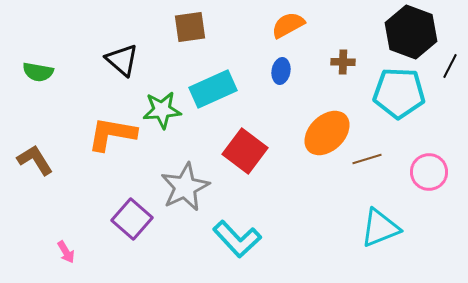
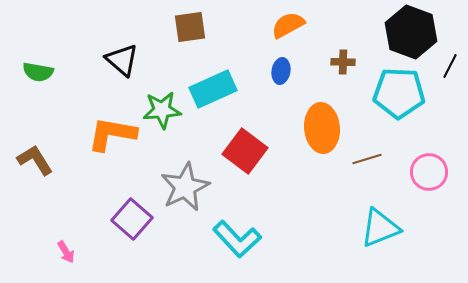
orange ellipse: moved 5 px left, 5 px up; rotated 51 degrees counterclockwise
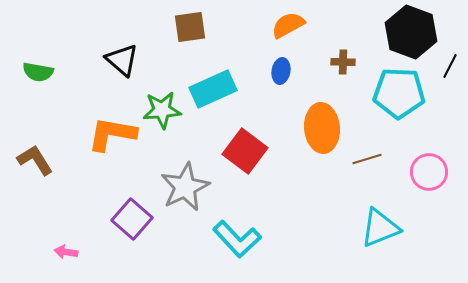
pink arrow: rotated 130 degrees clockwise
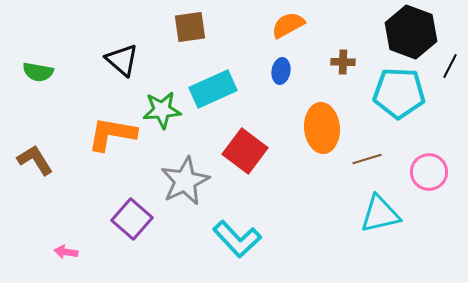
gray star: moved 6 px up
cyan triangle: moved 14 px up; rotated 9 degrees clockwise
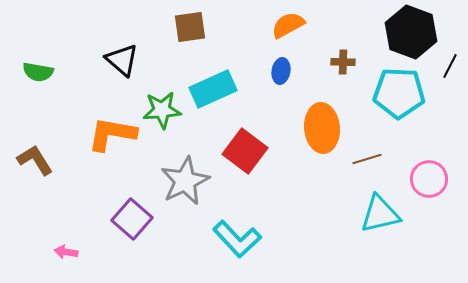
pink circle: moved 7 px down
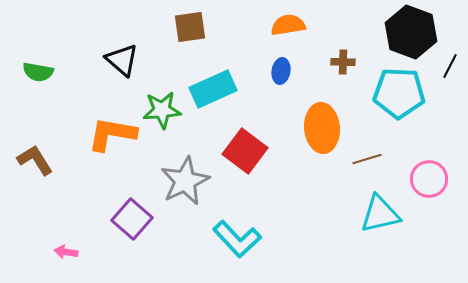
orange semicircle: rotated 20 degrees clockwise
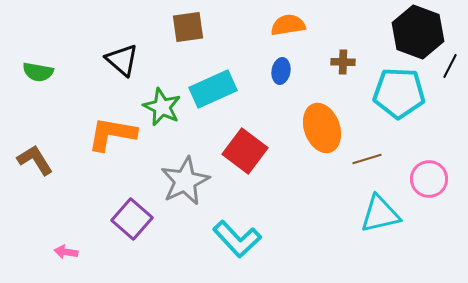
brown square: moved 2 px left
black hexagon: moved 7 px right
green star: moved 3 px up; rotated 30 degrees clockwise
orange ellipse: rotated 15 degrees counterclockwise
